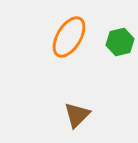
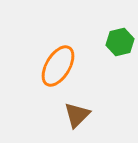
orange ellipse: moved 11 px left, 29 px down
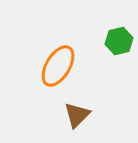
green hexagon: moved 1 px left, 1 px up
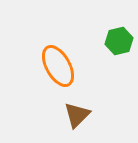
orange ellipse: rotated 60 degrees counterclockwise
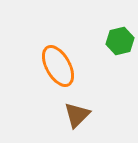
green hexagon: moved 1 px right
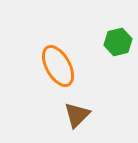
green hexagon: moved 2 px left, 1 px down
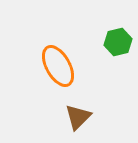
brown triangle: moved 1 px right, 2 px down
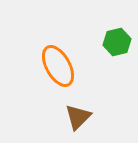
green hexagon: moved 1 px left
